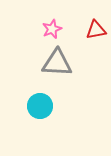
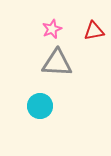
red triangle: moved 2 px left, 1 px down
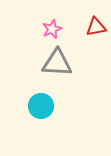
red triangle: moved 2 px right, 4 px up
cyan circle: moved 1 px right
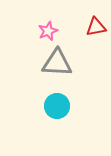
pink star: moved 4 px left, 2 px down
cyan circle: moved 16 px right
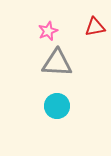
red triangle: moved 1 px left
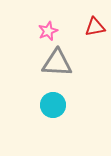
cyan circle: moved 4 px left, 1 px up
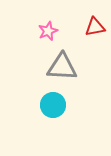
gray triangle: moved 5 px right, 4 px down
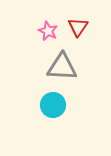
red triangle: moved 17 px left; rotated 45 degrees counterclockwise
pink star: rotated 24 degrees counterclockwise
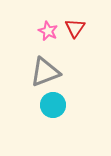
red triangle: moved 3 px left, 1 px down
gray triangle: moved 17 px left, 5 px down; rotated 24 degrees counterclockwise
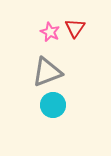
pink star: moved 2 px right, 1 px down
gray triangle: moved 2 px right
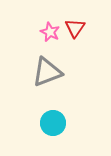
cyan circle: moved 18 px down
